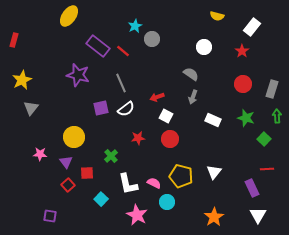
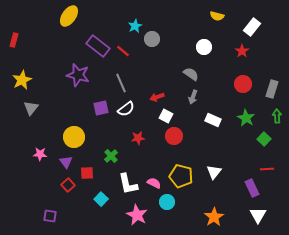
green star at (246, 118): rotated 12 degrees clockwise
red circle at (170, 139): moved 4 px right, 3 px up
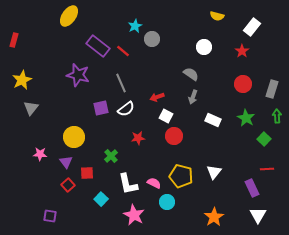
pink star at (137, 215): moved 3 px left
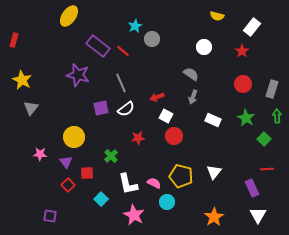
yellow star at (22, 80): rotated 18 degrees counterclockwise
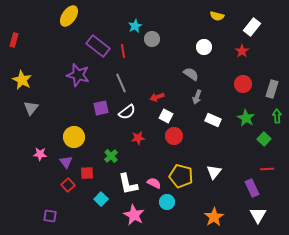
red line at (123, 51): rotated 40 degrees clockwise
gray arrow at (193, 97): moved 4 px right
white semicircle at (126, 109): moved 1 px right, 3 px down
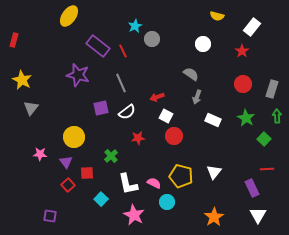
white circle at (204, 47): moved 1 px left, 3 px up
red line at (123, 51): rotated 16 degrees counterclockwise
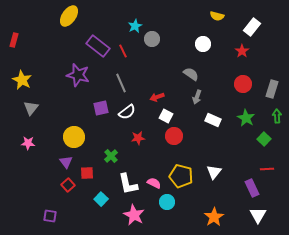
pink star at (40, 154): moved 12 px left, 11 px up
